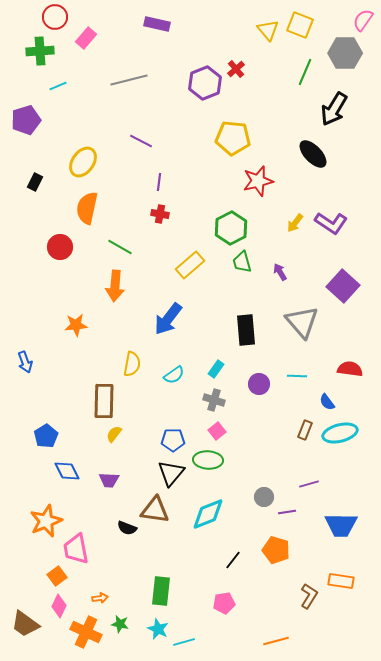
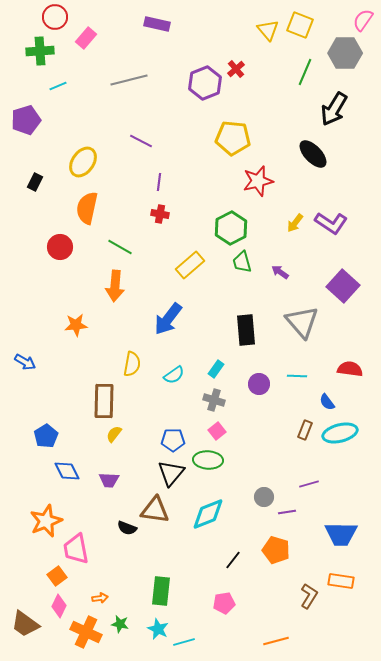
purple arrow at (280, 272): rotated 24 degrees counterclockwise
blue arrow at (25, 362): rotated 40 degrees counterclockwise
blue trapezoid at (341, 525): moved 9 px down
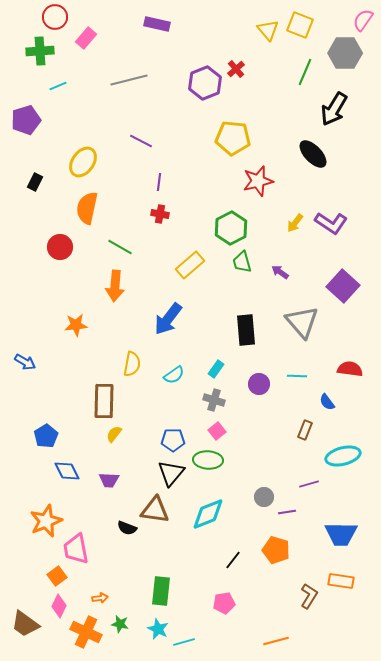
cyan ellipse at (340, 433): moved 3 px right, 23 px down
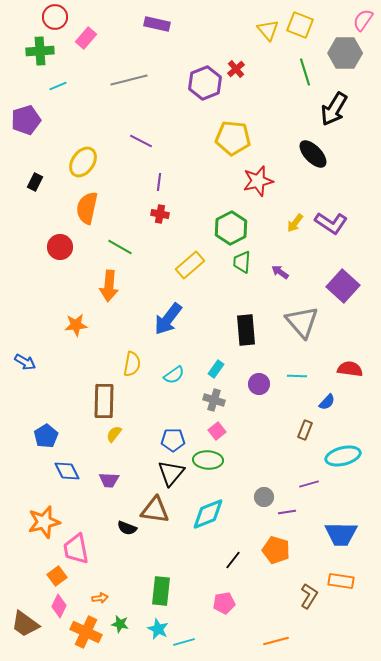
green line at (305, 72): rotated 40 degrees counterclockwise
green trapezoid at (242, 262): rotated 20 degrees clockwise
orange arrow at (115, 286): moved 6 px left
blue semicircle at (327, 402): rotated 102 degrees counterclockwise
orange star at (46, 521): moved 2 px left, 1 px down; rotated 8 degrees clockwise
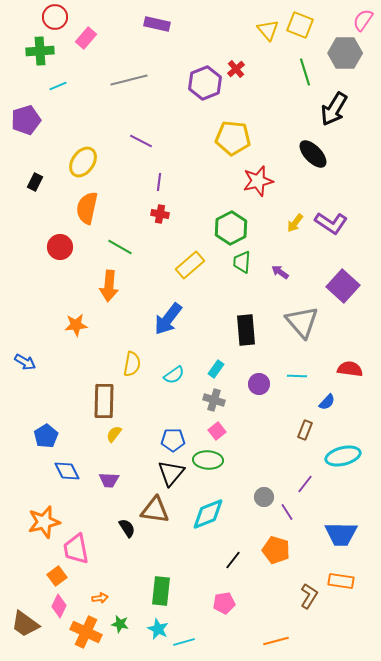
purple line at (309, 484): moved 4 px left; rotated 36 degrees counterclockwise
purple line at (287, 512): rotated 66 degrees clockwise
black semicircle at (127, 528): rotated 144 degrees counterclockwise
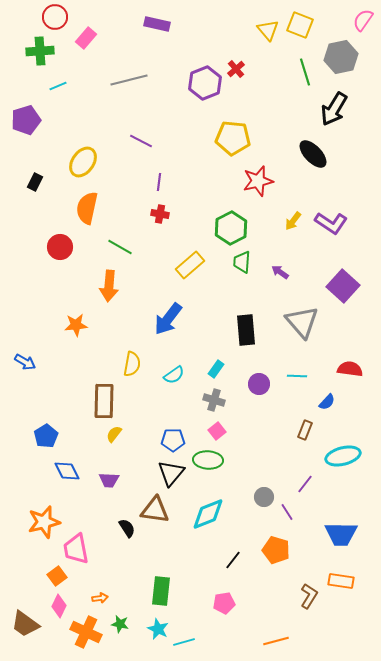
gray hexagon at (345, 53): moved 4 px left, 4 px down; rotated 12 degrees counterclockwise
yellow arrow at (295, 223): moved 2 px left, 2 px up
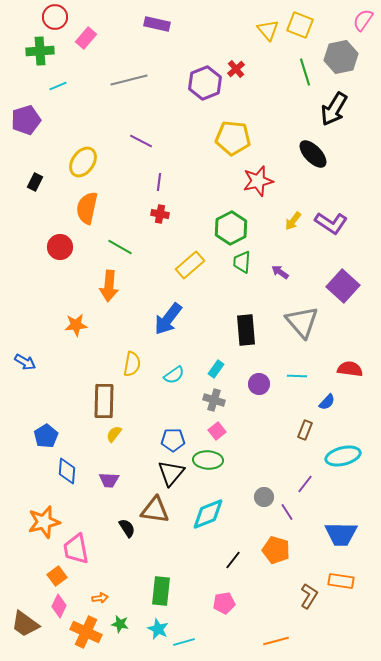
blue diamond at (67, 471): rotated 32 degrees clockwise
